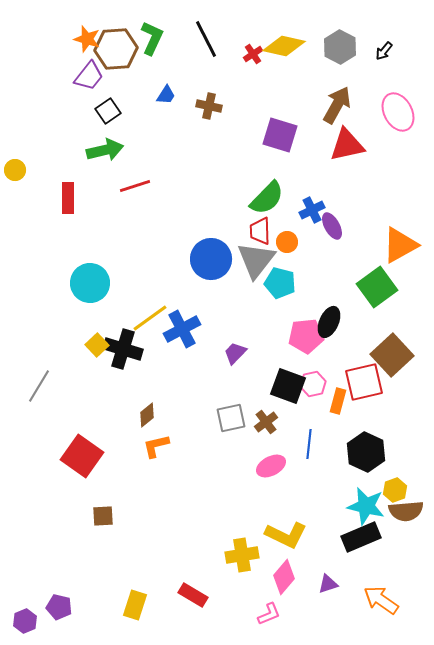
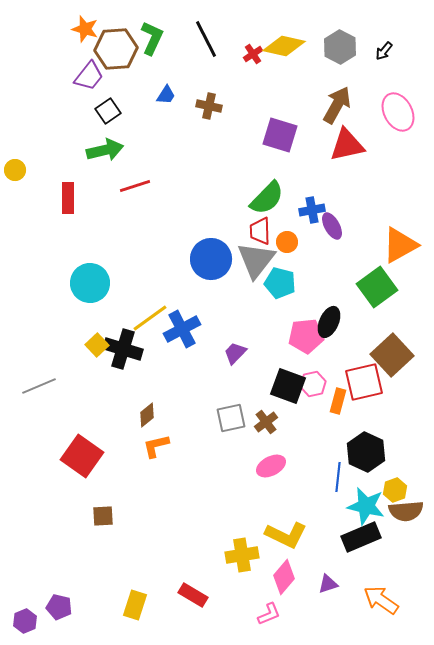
orange star at (87, 39): moved 2 px left, 10 px up
blue cross at (312, 210): rotated 15 degrees clockwise
gray line at (39, 386): rotated 36 degrees clockwise
blue line at (309, 444): moved 29 px right, 33 px down
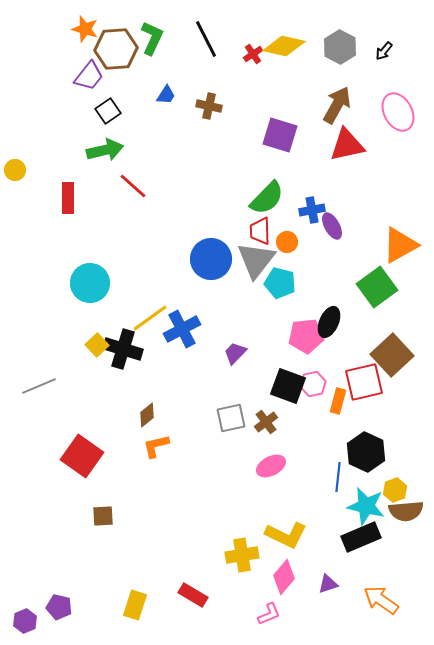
red line at (135, 186): moved 2 px left; rotated 60 degrees clockwise
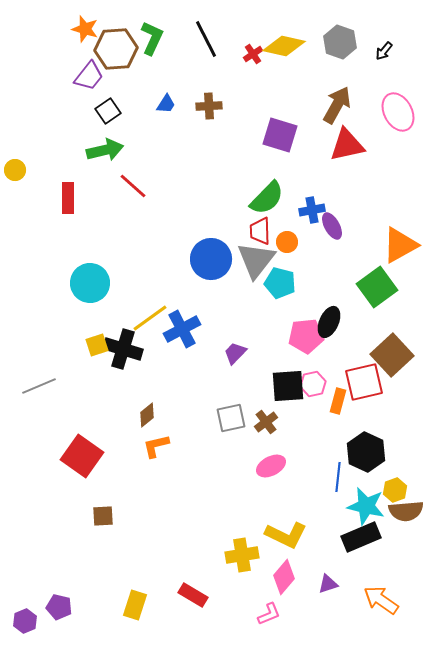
gray hexagon at (340, 47): moved 5 px up; rotated 8 degrees counterclockwise
blue trapezoid at (166, 95): moved 9 px down
brown cross at (209, 106): rotated 15 degrees counterclockwise
yellow square at (97, 345): rotated 25 degrees clockwise
black square at (288, 386): rotated 24 degrees counterclockwise
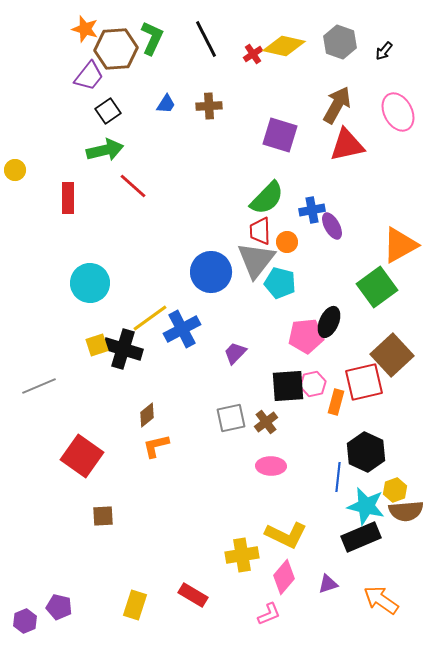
blue circle at (211, 259): moved 13 px down
orange rectangle at (338, 401): moved 2 px left, 1 px down
pink ellipse at (271, 466): rotated 28 degrees clockwise
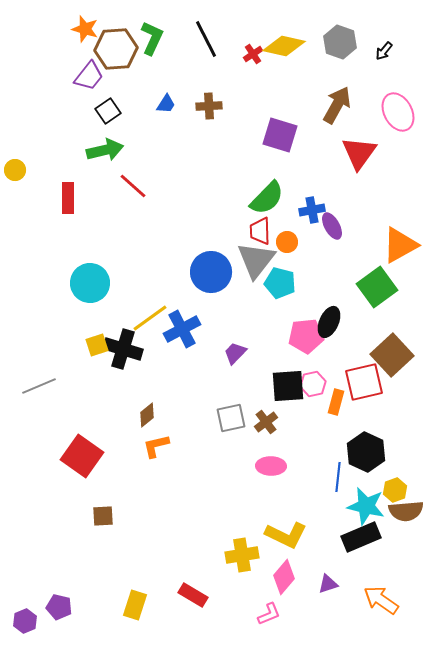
red triangle at (347, 145): moved 12 px right, 8 px down; rotated 42 degrees counterclockwise
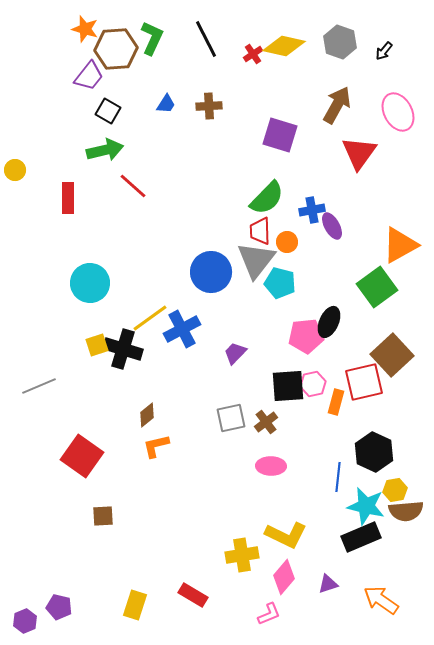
black square at (108, 111): rotated 25 degrees counterclockwise
black hexagon at (366, 452): moved 8 px right
yellow hexagon at (395, 490): rotated 10 degrees clockwise
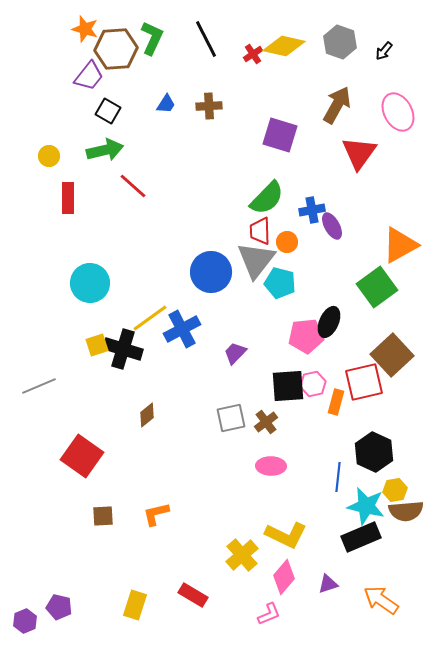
yellow circle at (15, 170): moved 34 px right, 14 px up
orange L-shape at (156, 446): moved 68 px down
yellow cross at (242, 555): rotated 32 degrees counterclockwise
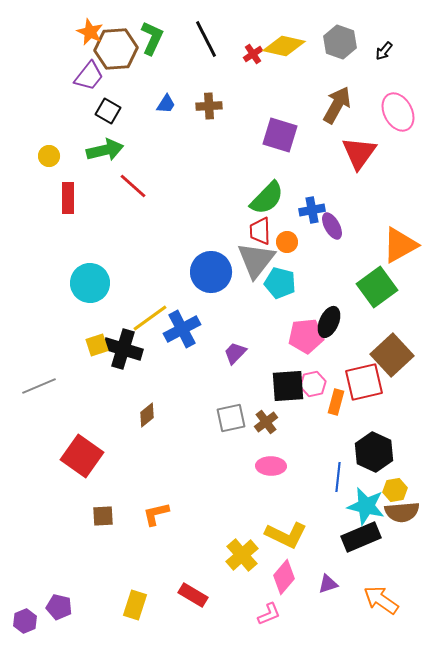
orange star at (85, 29): moved 5 px right, 3 px down; rotated 8 degrees clockwise
brown semicircle at (406, 511): moved 4 px left, 1 px down
